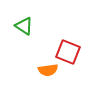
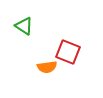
orange semicircle: moved 1 px left, 3 px up
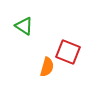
orange semicircle: rotated 66 degrees counterclockwise
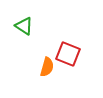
red square: moved 2 px down
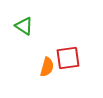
red square: moved 4 px down; rotated 30 degrees counterclockwise
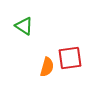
red square: moved 2 px right
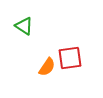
orange semicircle: rotated 18 degrees clockwise
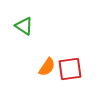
red square: moved 11 px down
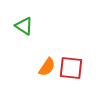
red square: moved 1 px right, 1 px up; rotated 15 degrees clockwise
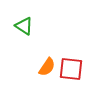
red square: moved 1 px down
